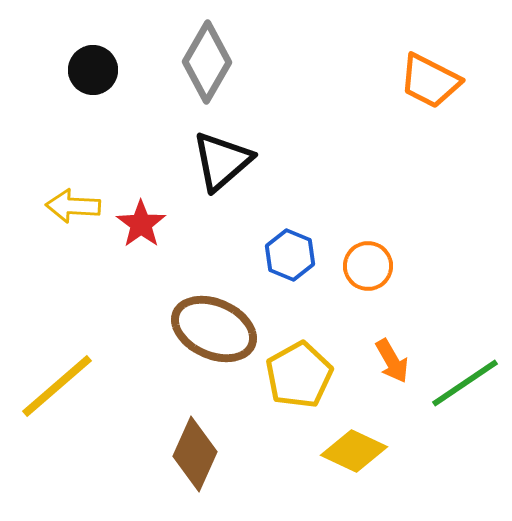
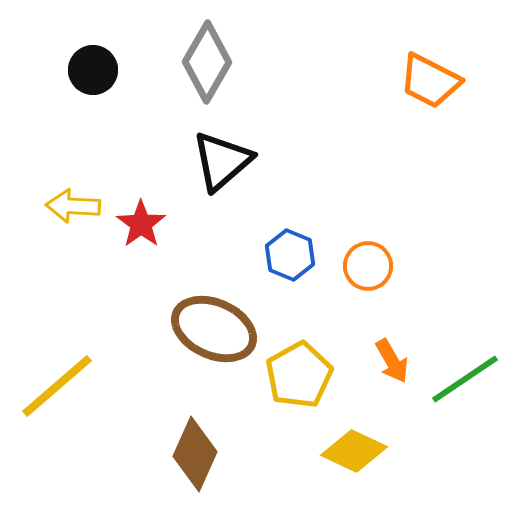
green line: moved 4 px up
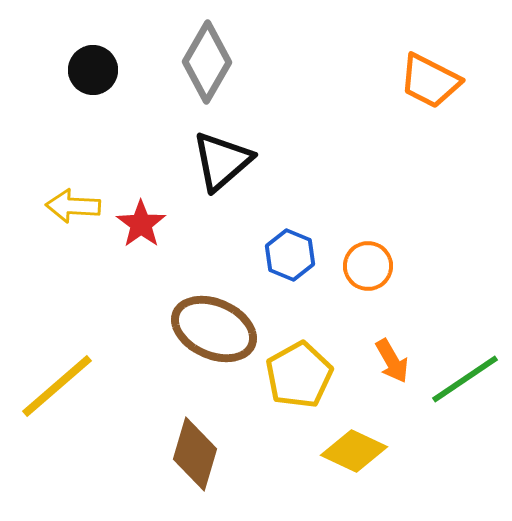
brown diamond: rotated 8 degrees counterclockwise
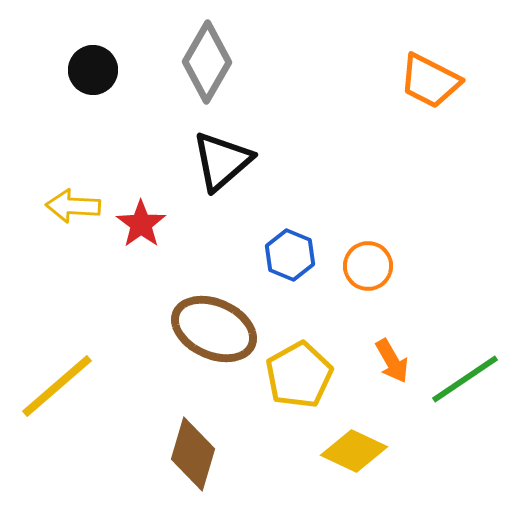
brown diamond: moved 2 px left
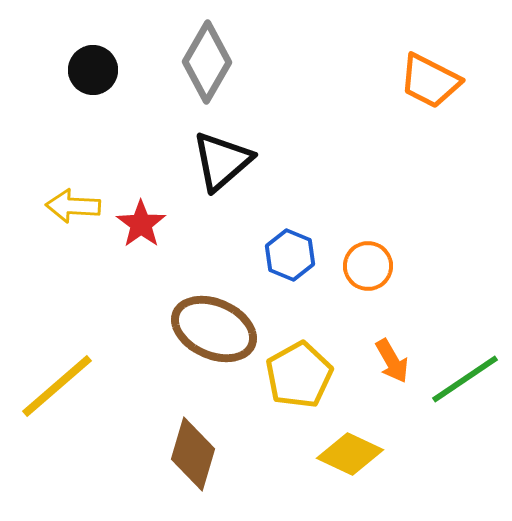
yellow diamond: moved 4 px left, 3 px down
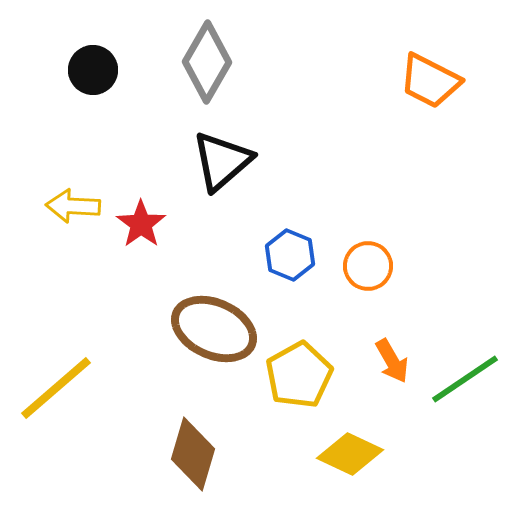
yellow line: moved 1 px left, 2 px down
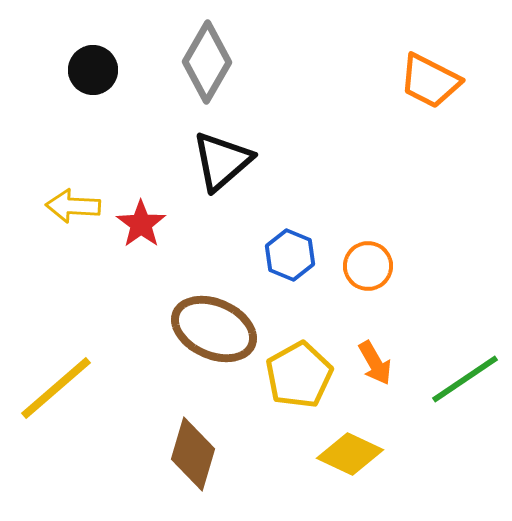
orange arrow: moved 17 px left, 2 px down
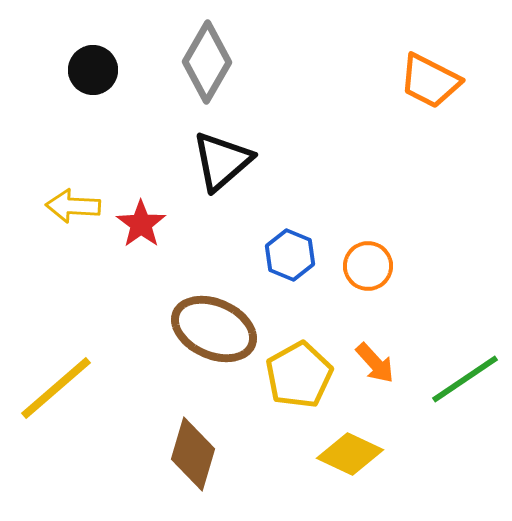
orange arrow: rotated 12 degrees counterclockwise
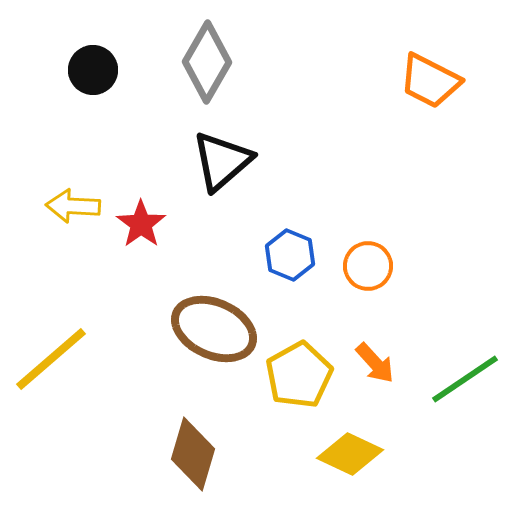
yellow line: moved 5 px left, 29 px up
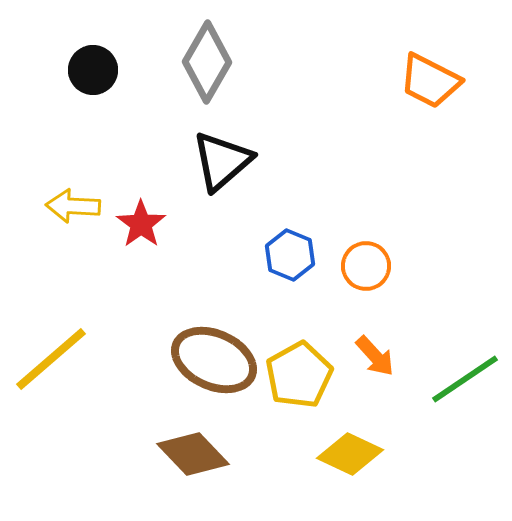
orange circle: moved 2 px left
brown ellipse: moved 31 px down
orange arrow: moved 7 px up
brown diamond: rotated 60 degrees counterclockwise
